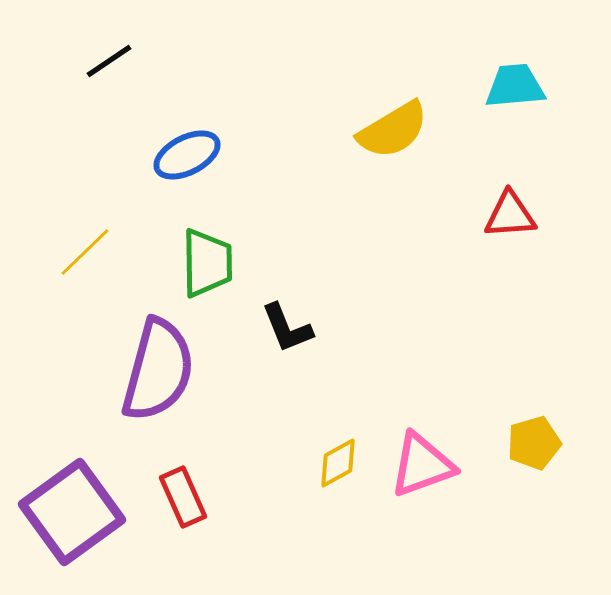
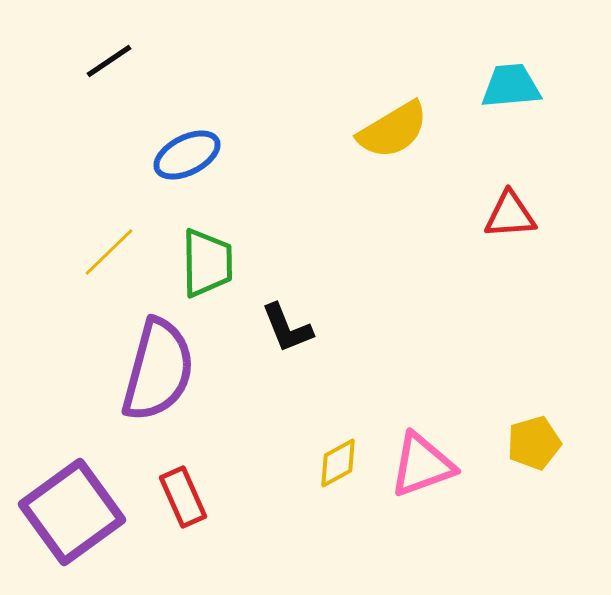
cyan trapezoid: moved 4 px left
yellow line: moved 24 px right
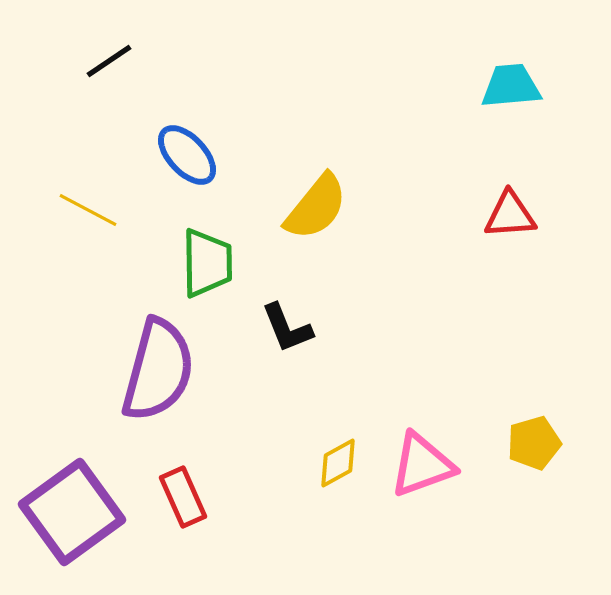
yellow semicircle: moved 77 px left, 77 px down; rotated 20 degrees counterclockwise
blue ellipse: rotated 74 degrees clockwise
yellow line: moved 21 px left, 42 px up; rotated 72 degrees clockwise
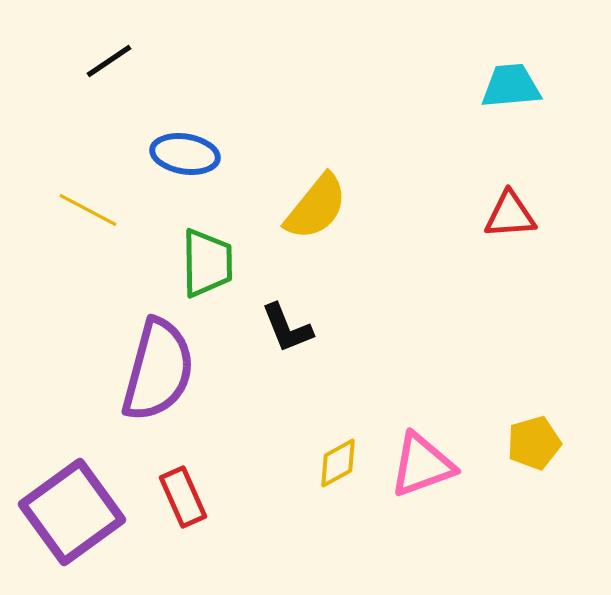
blue ellipse: moved 2 px left, 1 px up; rotated 38 degrees counterclockwise
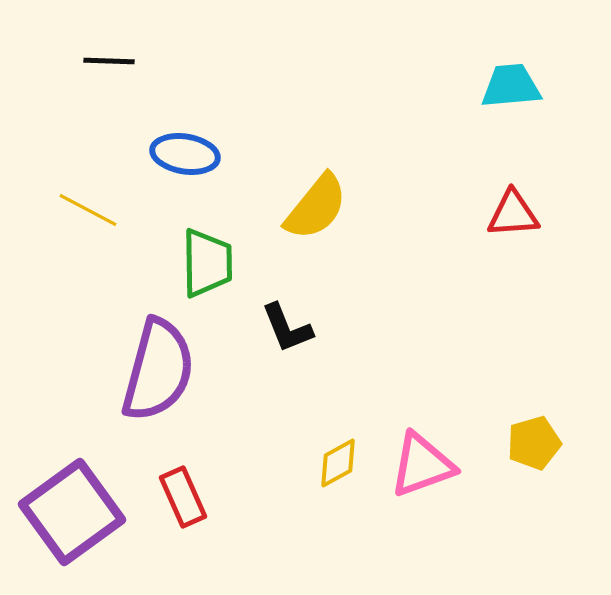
black line: rotated 36 degrees clockwise
red triangle: moved 3 px right, 1 px up
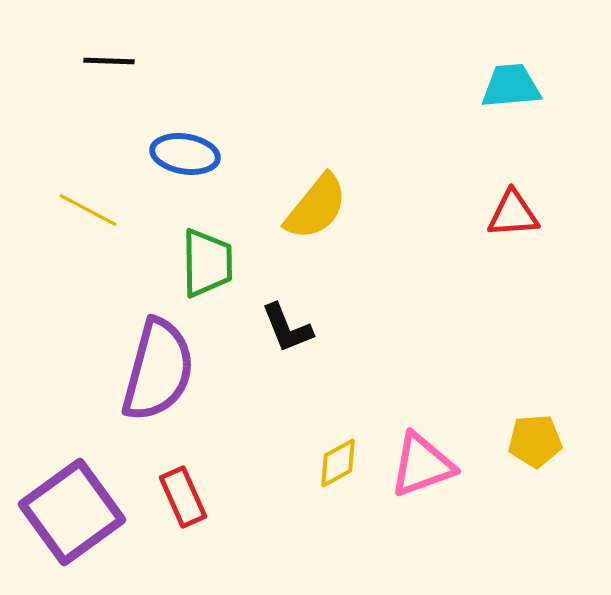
yellow pentagon: moved 1 px right, 2 px up; rotated 12 degrees clockwise
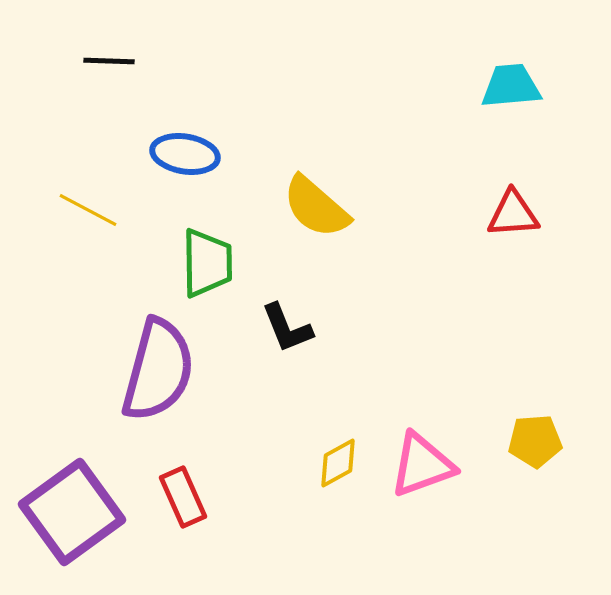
yellow semicircle: rotated 92 degrees clockwise
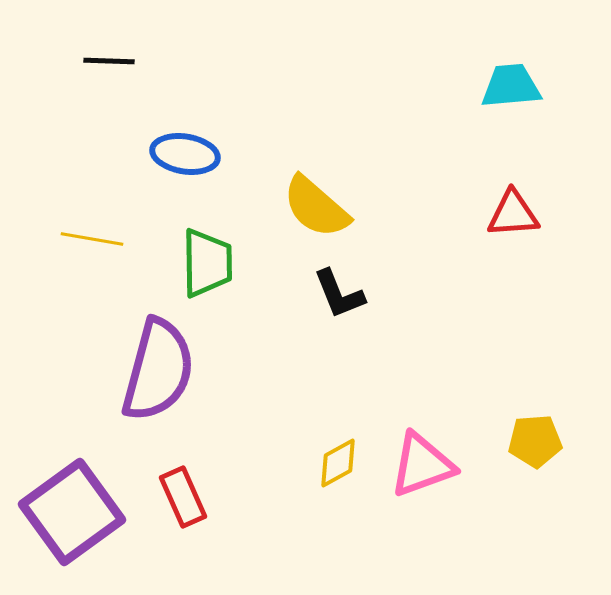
yellow line: moved 4 px right, 29 px down; rotated 18 degrees counterclockwise
black L-shape: moved 52 px right, 34 px up
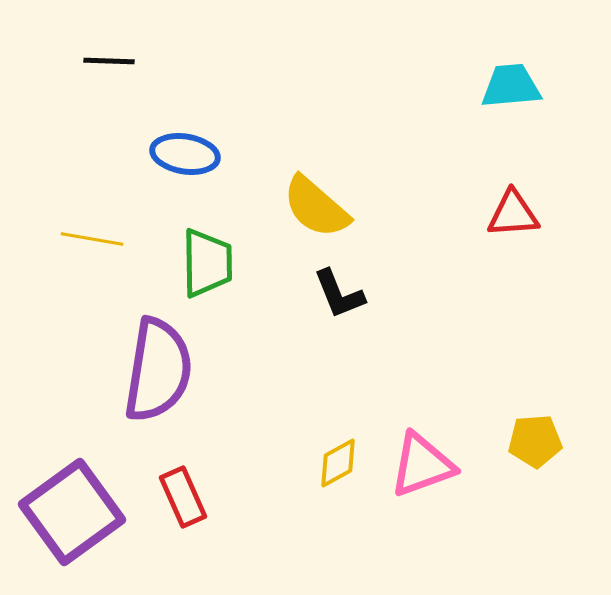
purple semicircle: rotated 6 degrees counterclockwise
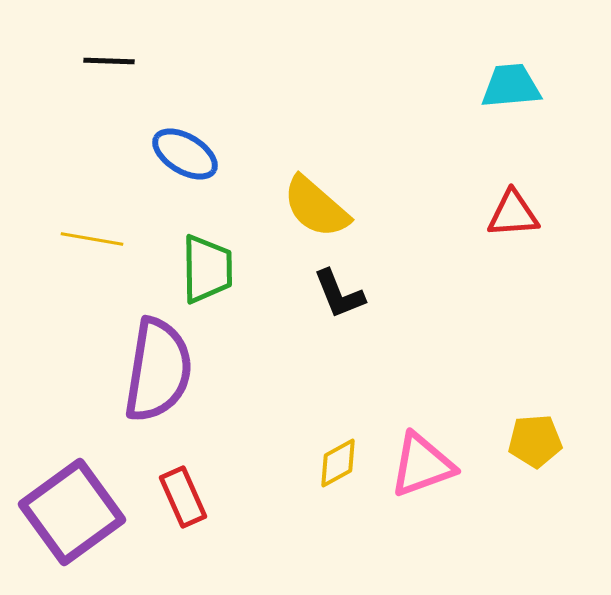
blue ellipse: rotated 22 degrees clockwise
green trapezoid: moved 6 px down
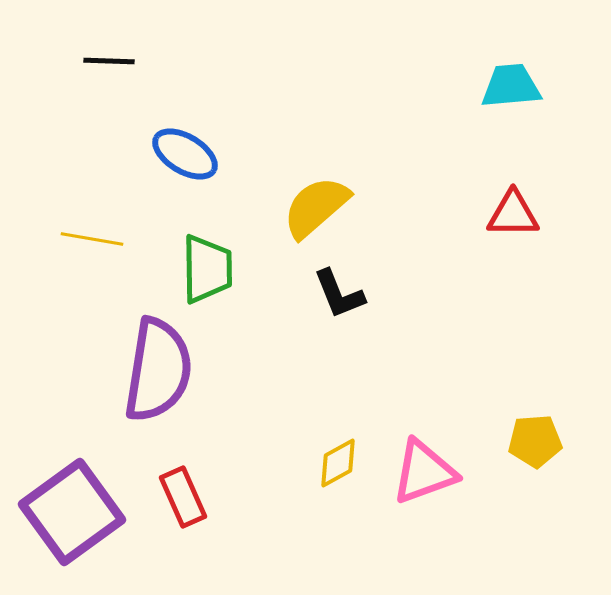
yellow semicircle: rotated 98 degrees clockwise
red triangle: rotated 4 degrees clockwise
pink triangle: moved 2 px right, 7 px down
